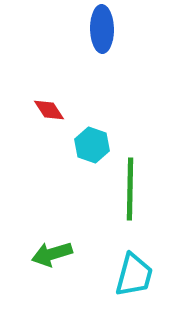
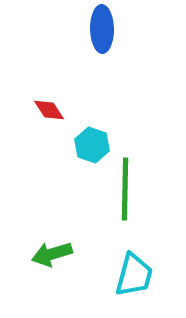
green line: moved 5 px left
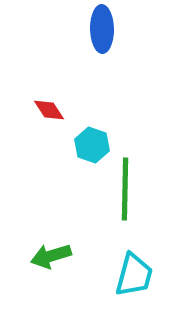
green arrow: moved 1 px left, 2 px down
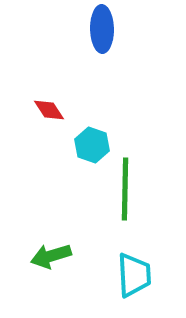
cyan trapezoid: rotated 18 degrees counterclockwise
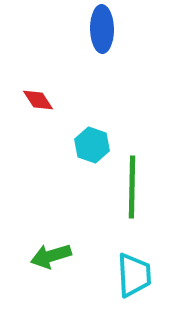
red diamond: moved 11 px left, 10 px up
green line: moved 7 px right, 2 px up
